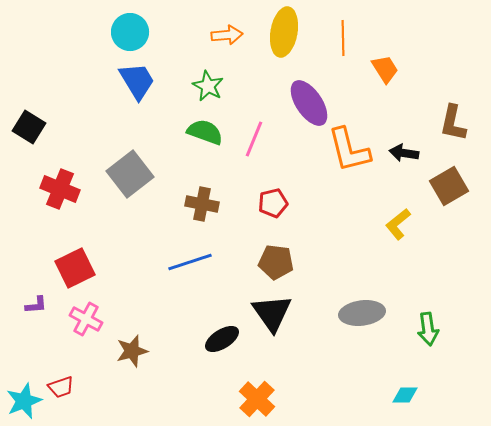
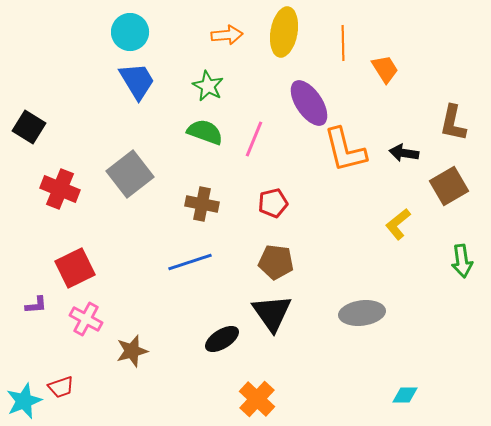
orange line: moved 5 px down
orange L-shape: moved 4 px left
green arrow: moved 34 px right, 68 px up
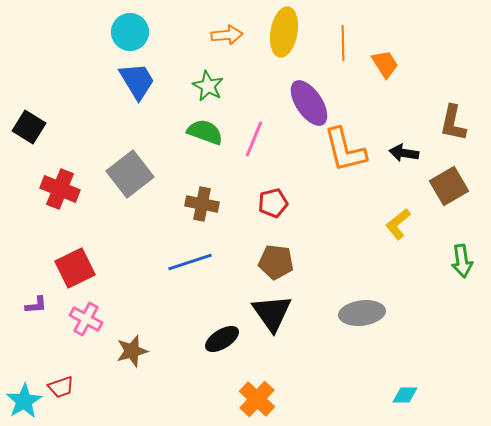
orange trapezoid: moved 5 px up
cyan star: rotated 9 degrees counterclockwise
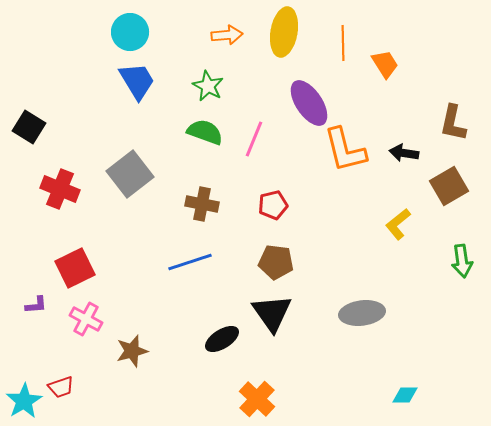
red pentagon: moved 2 px down
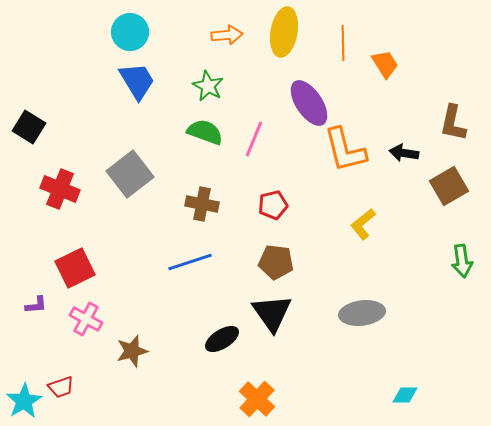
yellow L-shape: moved 35 px left
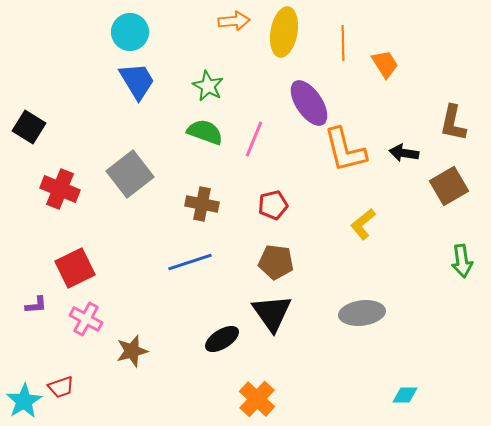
orange arrow: moved 7 px right, 14 px up
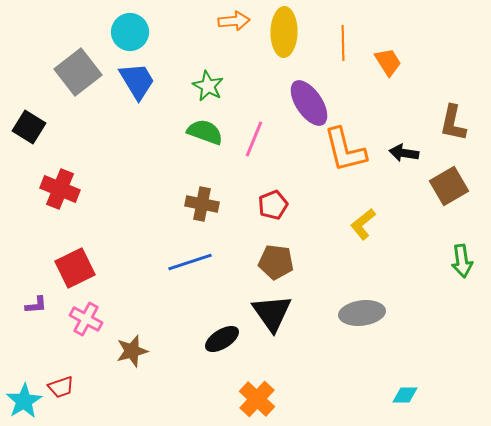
yellow ellipse: rotated 9 degrees counterclockwise
orange trapezoid: moved 3 px right, 2 px up
gray square: moved 52 px left, 102 px up
red pentagon: rotated 8 degrees counterclockwise
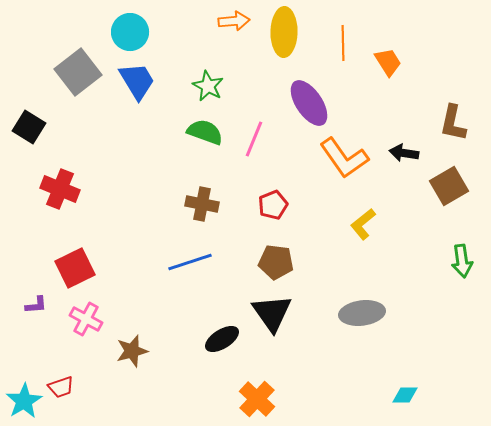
orange L-shape: moved 1 px left, 8 px down; rotated 21 degrees counterclockwise
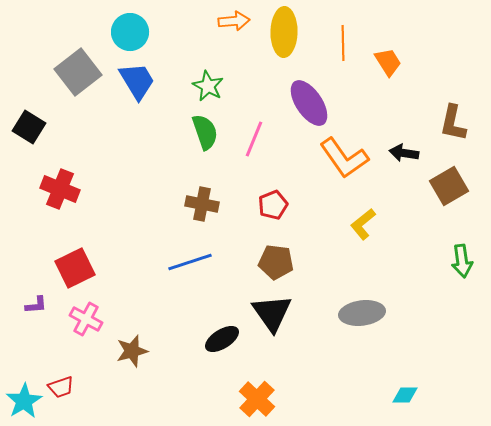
green semicircle: rotated 51 degrees clockwise
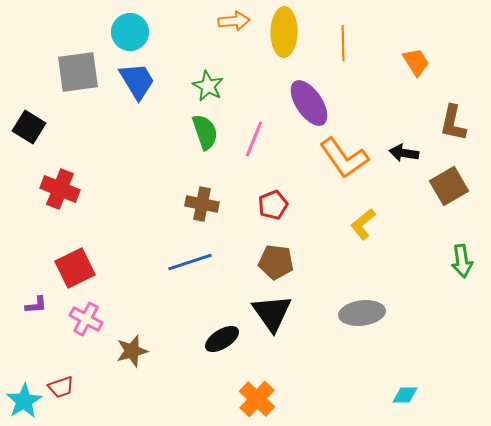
orange trapezoid: moved 28 px right
gray square: rotated 30 degrees clockwise
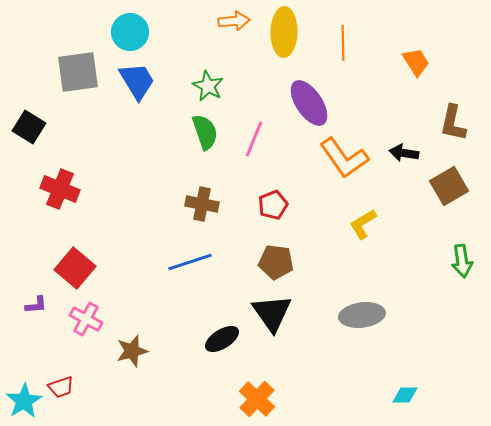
yellow L-shape: rotated 8 degrees clockwise
red square: rotated 24 degrees counterclockwise
gray ellipse: moved 2 px down
